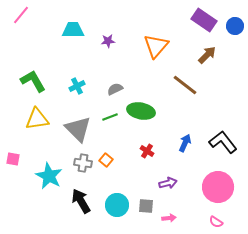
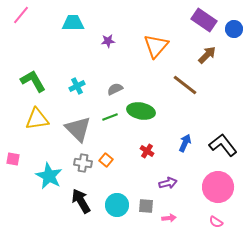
blue circle: moved 1 px left, 3 px down
cyan trapezoid: moved 7 px up
black L-shape: moved 3 px down
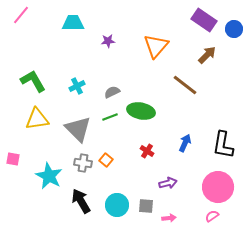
gray semicircle: moved 3 px left, 3 px down
black L-shape: rotated 132 degrees counterclockwise
pink semicircle: moved 4 px left, 6 px up; rotated 112 degrees clockwise
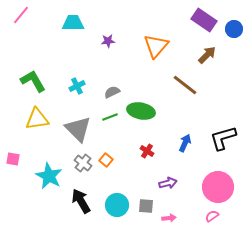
black L-shape: moved 7 px up; rotated 64 degrees clockwise
gray cross: rotated 30 degrees clockwise
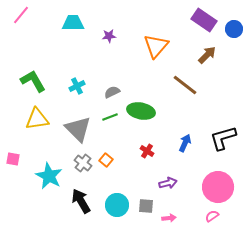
purple star: moved 1 px right, 5 px up
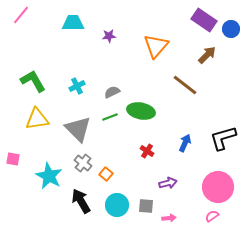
blue circle: moved 3 px left
orange square: moved 14 px down
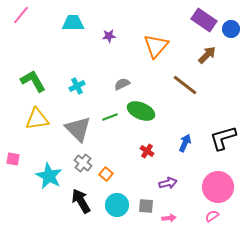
gray semicircle: moved 10 px right, 8 px up
green ellipse: rotated 12 degrees clockwise
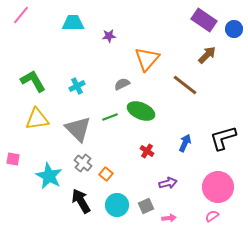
blue circle: moved 3 px right
orange triangle: moved 9 px left, 13 px down
gray square: rotated 28 degrees counterclockwise
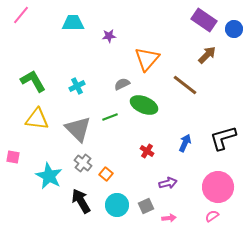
green ellipse: moved 3 px right, 6 px up
yellow triangle: rotated 15 degrees clockwise
pink square: moved 2 px up
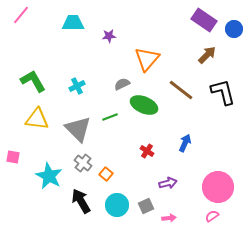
brown line: moved 4 px left, 5 px down
black L-shape: moved 46 px up; rotated 92 degrees clockwise
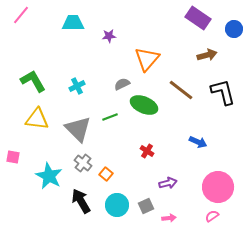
purple rectangle: moved 6 px left, 2 px up
brown arrow: rotated 30 degrees clockwise
blue arrow: moved 13 px right, 1 px up; rotated 90 degrees clockwise
